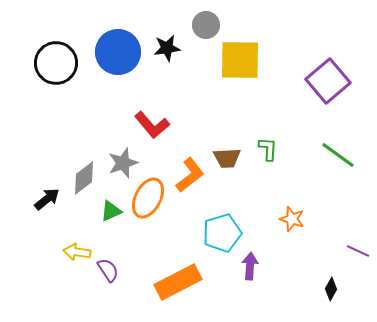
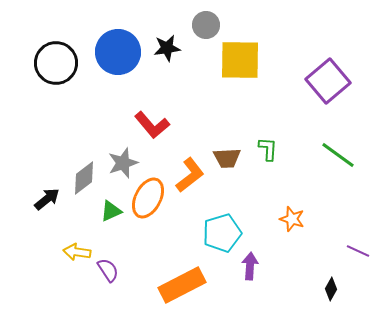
orange rectangle: moved 4 px right, 3 px down
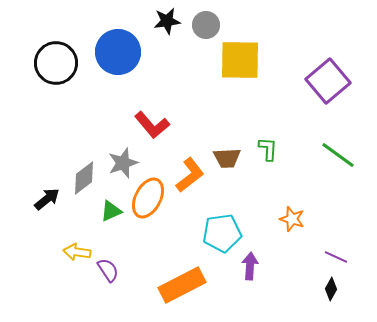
black star: moved 27 px up
cyan pentagon: rotated 9 degrees clockwise
purple line: moved 22 px left, 6 px down
